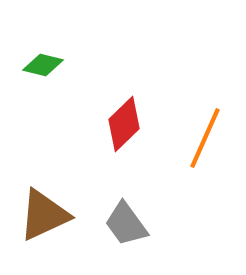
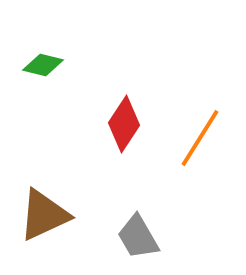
red diamond: rotated 12 degrees counterclockwise
orange line: moved 5 px left; rotated 8 degrees clockwise
gray trapezoid: moved 12 px right, 13 px down; rotated 6 degrees clockwise
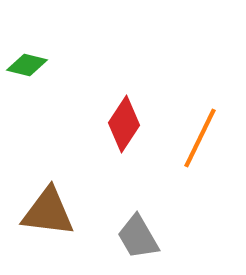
green diamond: moved 16 px left
orange line: rotated 6 degrees counterclockwise
brown triangle: moved 4 px right, 3 px up; rotated 32 degrees clockwise
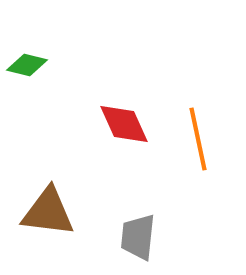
red diamond: rotated 58 degrees counterclockwise
orange line: moved 2 px left, 1 px down; rotated 38 degrees counterclockwise
gray trapezoid: rotated 36 degrees clockwise
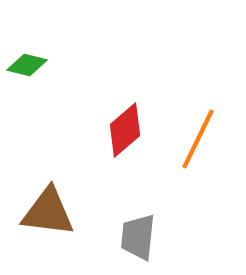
red diamond: moved 1 px right, 6 px down; rotated 74 degrees clockwise
orange line: rotated 38 degrees clockwise
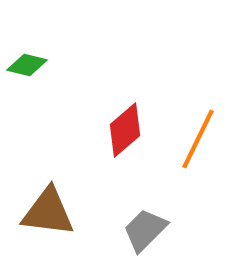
gray trapezoid: moved 7 px right, 7 px up; rotated 39 degrees clockwise
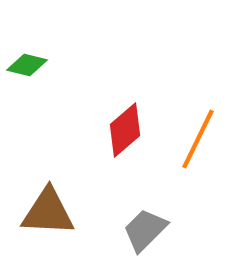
brown triangle: rotated 4 degrees counterclockwise
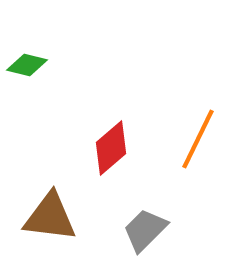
red diamond: moved 14 px left, 18 px down
brown triangle: moved 2 px right, 5 px down; rotated 4 degrees clockwise
